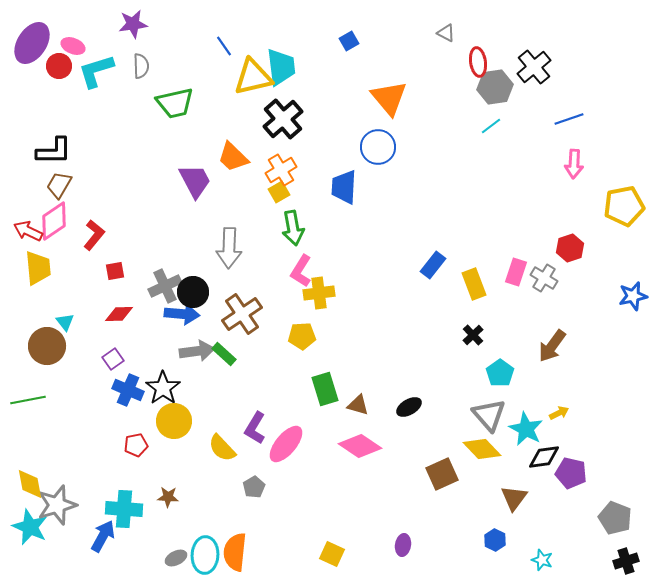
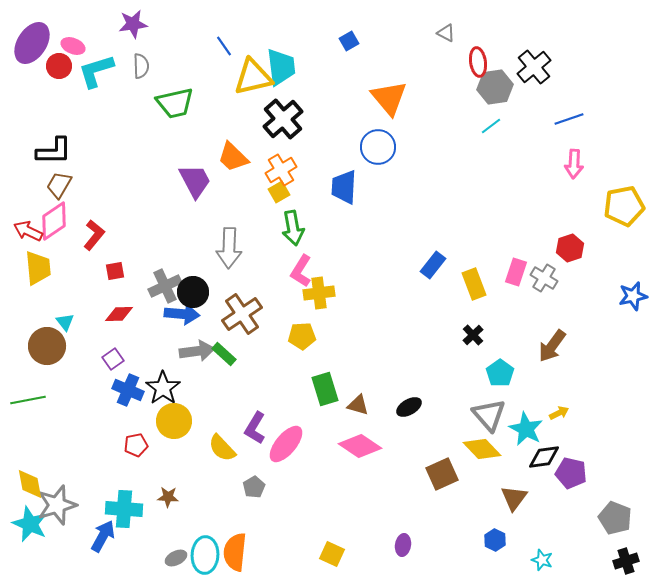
cyan star at (30, 527): moved 3 px up
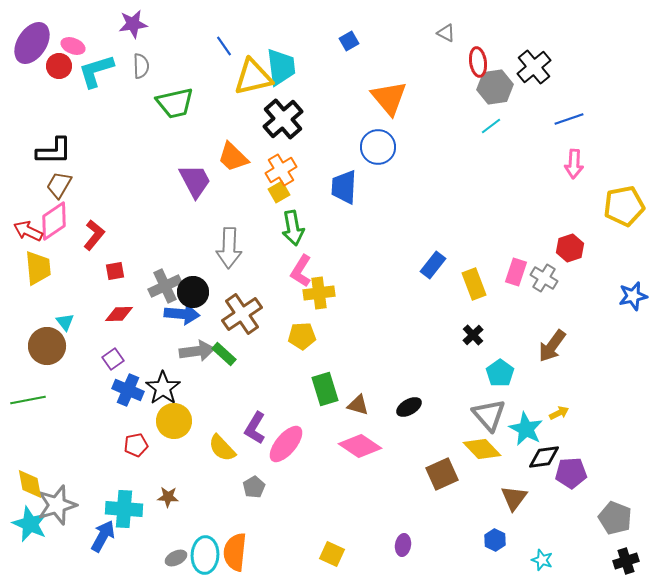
purple pentagon at (571, 473): rotated 16 degrees counterclockwise
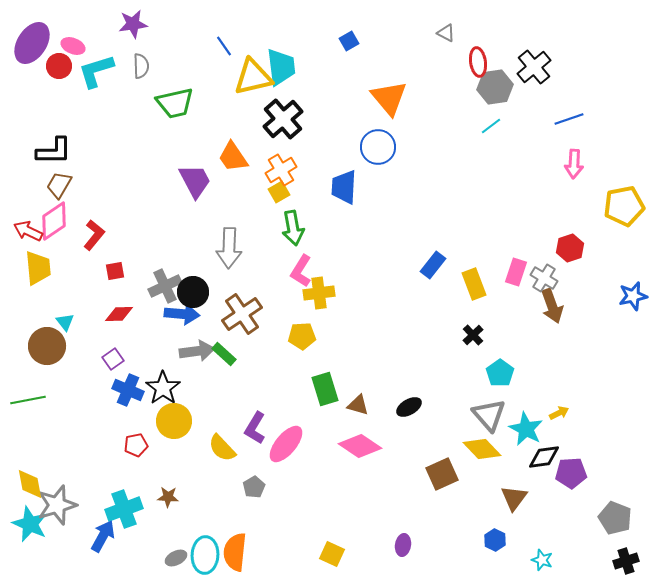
orange trapezoid at (233, 157): rotated 12 degrees clockwise
brown arrow at (552, 346): moved 40 px up; rotated 56 degrees counterclockwise
cyan cross at (124, 509): rotated 24 degrees counterclockwise
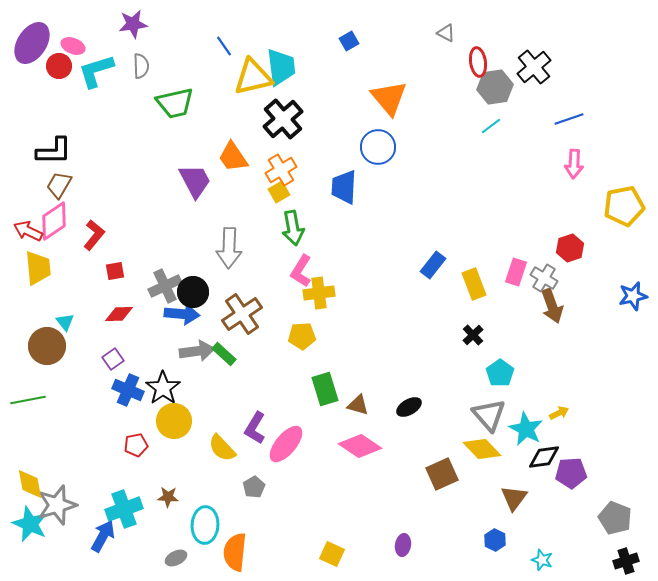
cyan ellipse at (205, 555): moved 30 px up
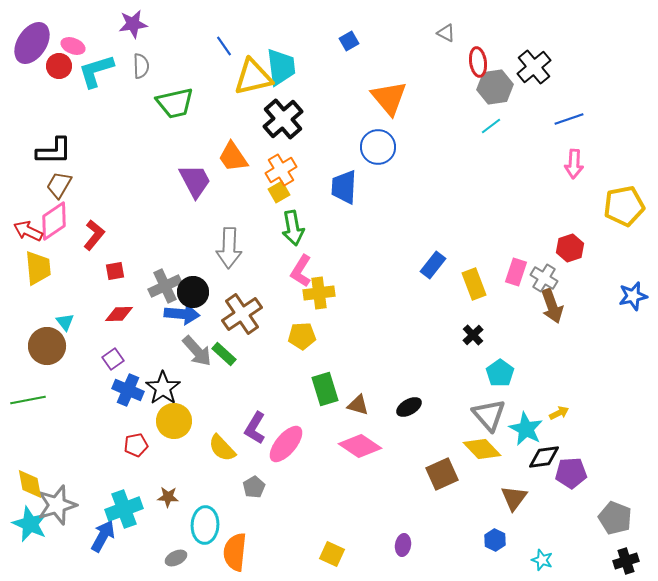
gray arrow at (197, 351): rotated 56 degrees clockwise
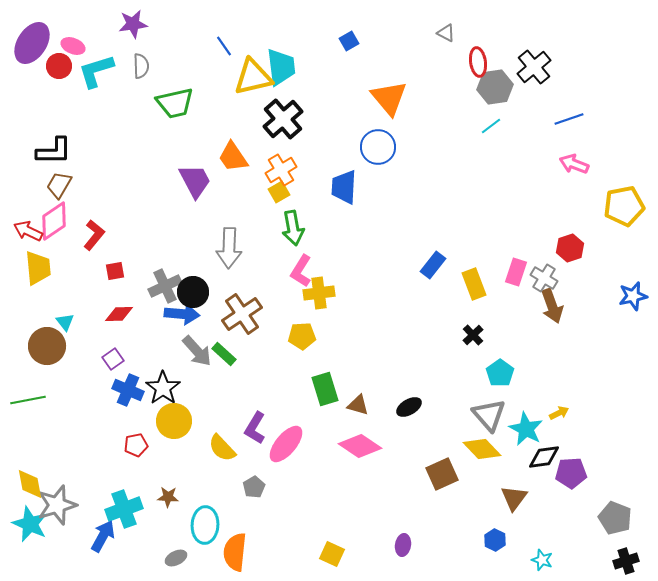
pink arrow at (574, 164): rotated 108 degrees clockwise
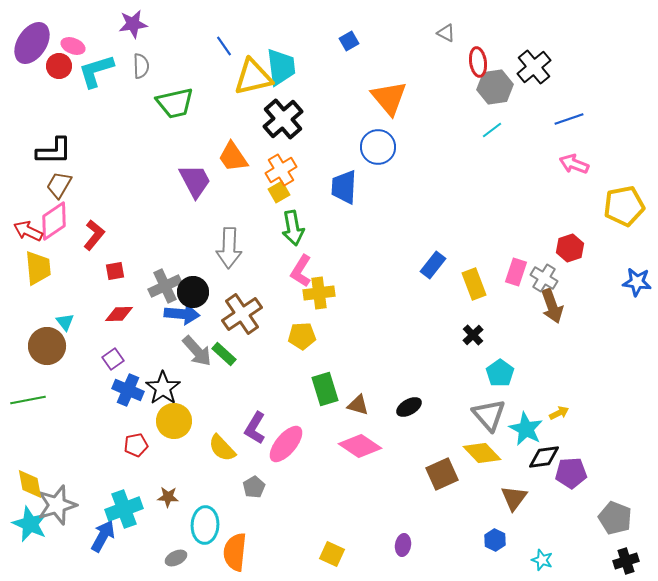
cyan line at (491, 126): moved 1 px right, 4 px down
blue star at (633, 296): moved 4 px right, 14 px up; rotated 20 degrees clockwise
yellow diamond at (482, 449): moved 4 px down
